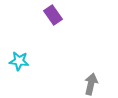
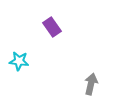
purple rectangle: moved 1 px left, 12 px down
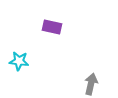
purple rectangle: rotated 42 degrees counterclockwise
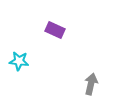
purple rectangle: moved 3 px right, 3 px down; rotated 12 degrees clockwise
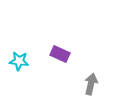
purple rectangle: moved 5 px right, 24 px down
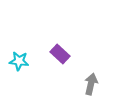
purple rectangle: rotated 18 degrees clockwise
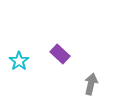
cyan star: rotated 30 degrees clockwise
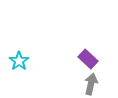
purple rectangle: moved 28 px right, 5 px down
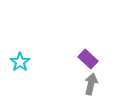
cyan star: moved 1 px right, 1 px down
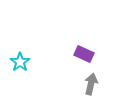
purple rectangle: moved 4 px left, 5 px up; rotated 18 degrees counterclockwise
